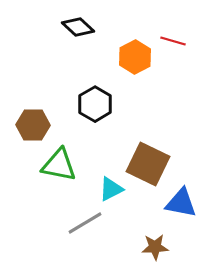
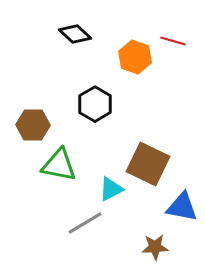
black diamond: moved 3 px left, 7 px down
orange hexagon: rotated 12 degrees counterclockwise
blue triangle: moved 1 px right, 4 px down
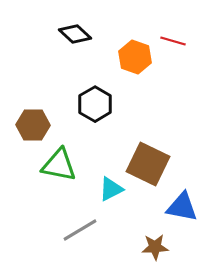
gray line: moved 5 px left, 7 px down
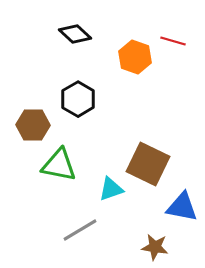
black hexagon: moved 17 px left, 5 px up
cyan triangle: rotated 8 degrees clockwise
brown star: rotated 12 degrees clockwise
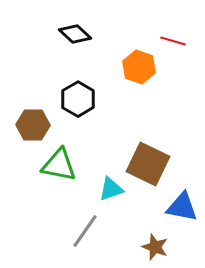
orange hexagon: moved 4 px right, 10 px down
gray line: moved 5 px right, 1 px down; rotated 24 degrees counterclockwise
brown star: rotated 12 degrees clockwise
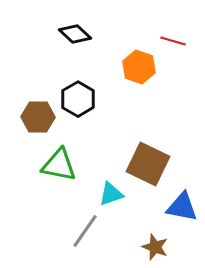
brown hexagon: moved 5 px right, 8 px up
cyan triangle: moved 5 px down
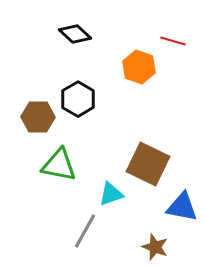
gray line: rotated 6 degrees counterclockwise
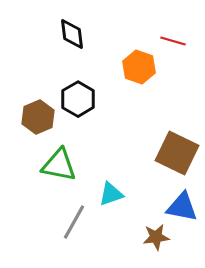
black diamond: moved 3 px left; rotated 40 degrees clockwise
brown hexagon: rotated 24 degrees counterclockwise
brown square: moved 29 px right, 11 px up
gray line: moved 11 px left, 9 px up
brown star: moved 1 px right, 10 px up; rotated 28 degrees counterclockwise
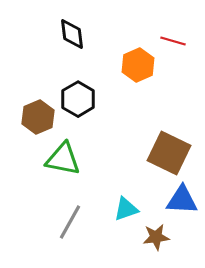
orange hexagon: moved 1 px left, 2 px up; rotated 16 degrees clockwise
brown square: moved 8 px left
green triangle: moved 4 px right, 6 px up
cyan triangle: moved 15 px right, 15 px down
blue triangle: moved 7 px up; rotated 8 degrees counterclockwise
gray line: moved 4 px left
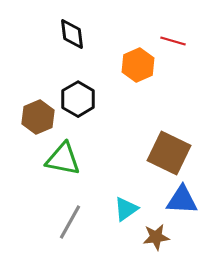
cyan triangle: rotated 16 degrees counterclockwise
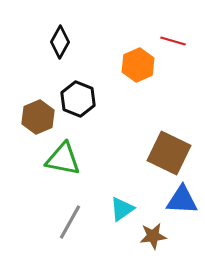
black diamond: moved 12 px left, 8 px down; rotated 36 degrees clockwise
black hexagon: rotated 8 degrees counterclockwise
cyan triangle: moved 4 px left
brown star: moved 3 px left, 1 px up
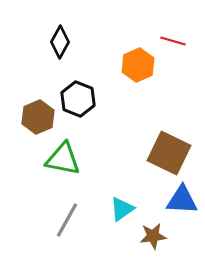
gray line: moved 3 px left, 2 px up
